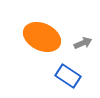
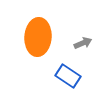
orange ellipse: moved 4 px left; rotated 69 degrees clockwise
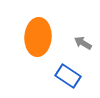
gray arrow: rotated 126 degrees counterclockwise
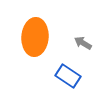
orange ellipse: moved 3 px left
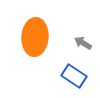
blue rectangle: moved 6 px right
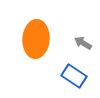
orange ellipse: moved 1 px right, 2 px down
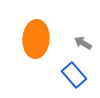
blue rectangle: moved 1 px up; rotated 15 degrees clockwise
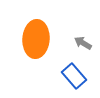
blue rectangle: moved 1 px down
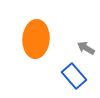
gray arrow: moved 3 px right, 5 px down
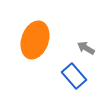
orange ellipse: moved 1 px left, 1 px down; rotated 15 degrees clockwise
